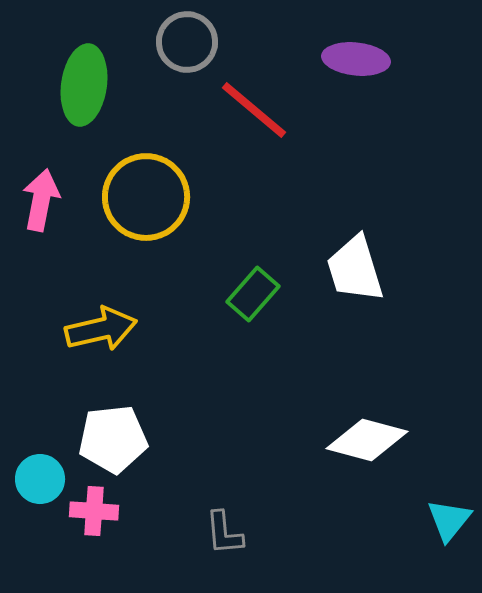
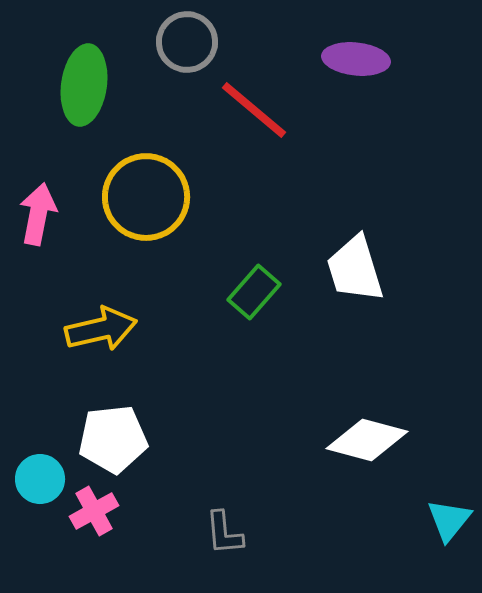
pink arrow: moved 3 px left, 14 px down
green rectangle: moved 1 px right, 2 px up
pink cross: rotated 33 degrees counterclockwise
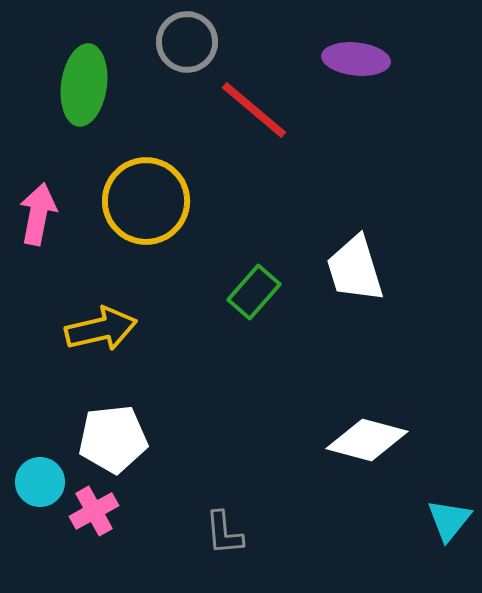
yellow circle: moved 4 px down
cyan circle: moved 3 px down
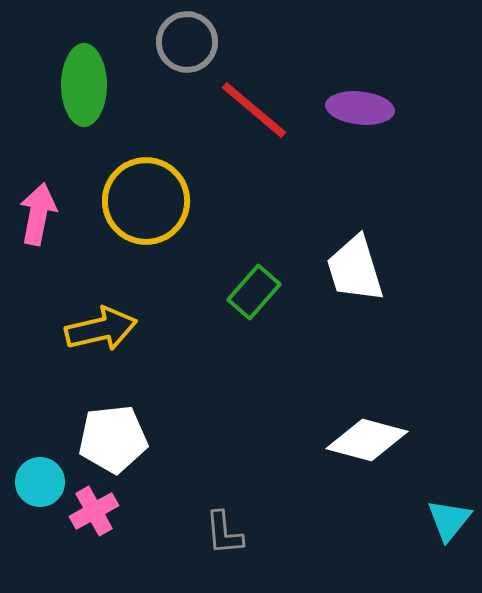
purple ellipse: moved 4 px right, 49 px down
green ellipse: rotated 8 degrees counterclockwise
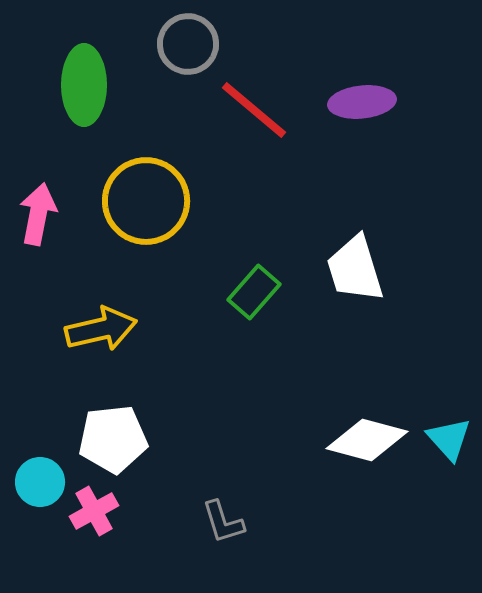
gray circle: moved 1 px right, 2 px down
purple ellipse: moved 2 px right, 6 px up; rotated 12 degrees counterclockwise
cyan triangle: moved 81 px up; rotated 21 degrees counterclockwise
gray L-shape: moved 1 px left, 11 px up; rotated 12 degrees counterclockwise
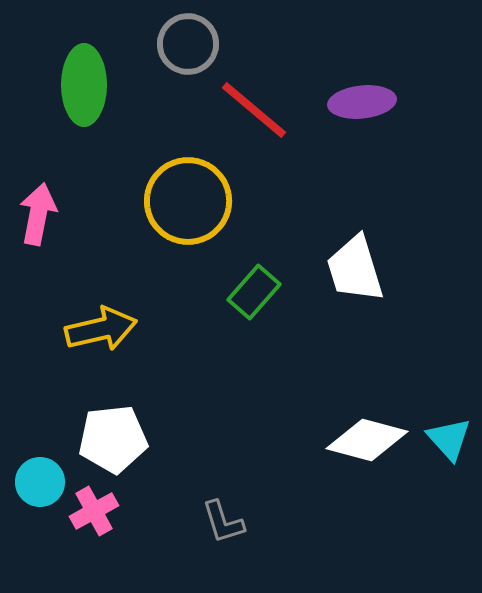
yellow circle: moved 42 px right
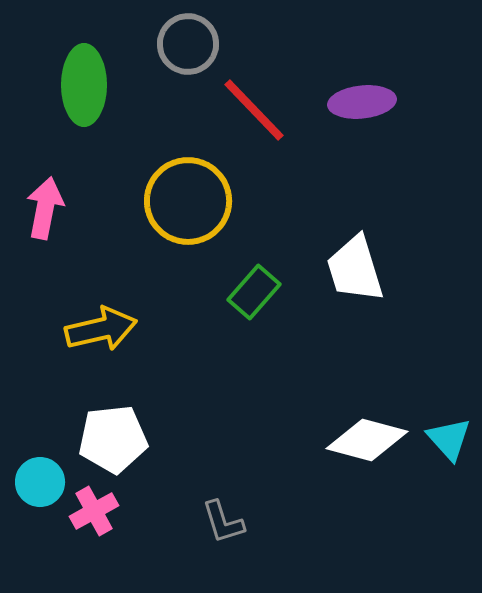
red line: rotated 6 degrees clockwise
pink arrow: moved 7 px right, 6 px up
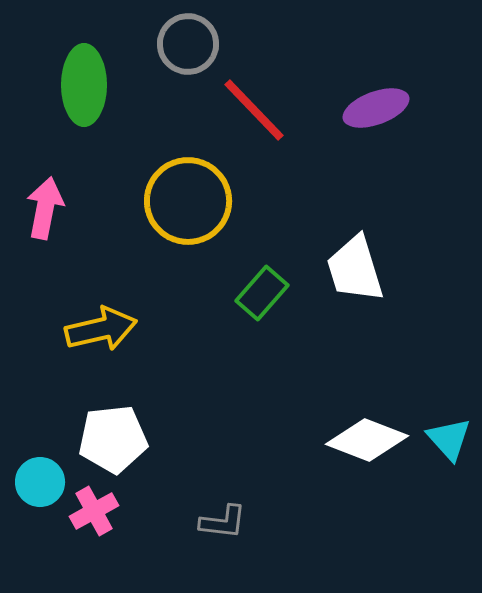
purple ellipse: moved 14 px right, 6 px down; rotated 14 degrees counterclockwise
green rectangle: moved 8 px right, 1 px down
white diamond: rotated 6 degrees clockwise
gray L-shape: rotated 66 degrees counterclockwise
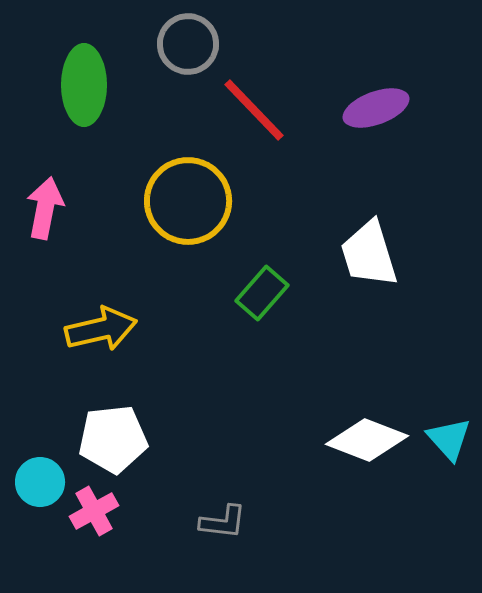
white trapezoid: moved 14 px right, 15 px up
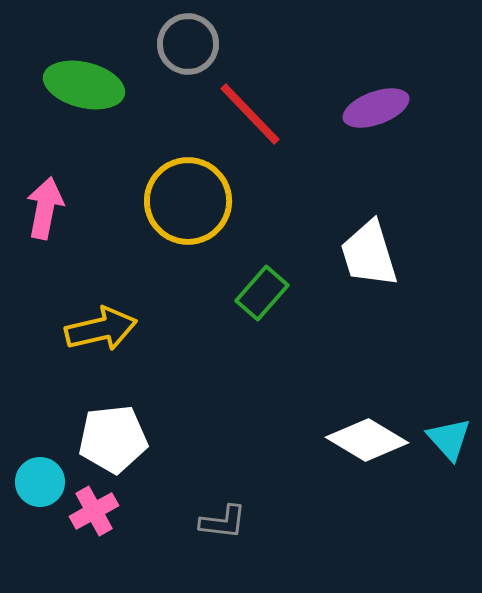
green ellipse: rotated 76 degrees counterclockwise
red line: moved 4 px left, 4 px down
white diamond: rotated 10 degrees clockwise
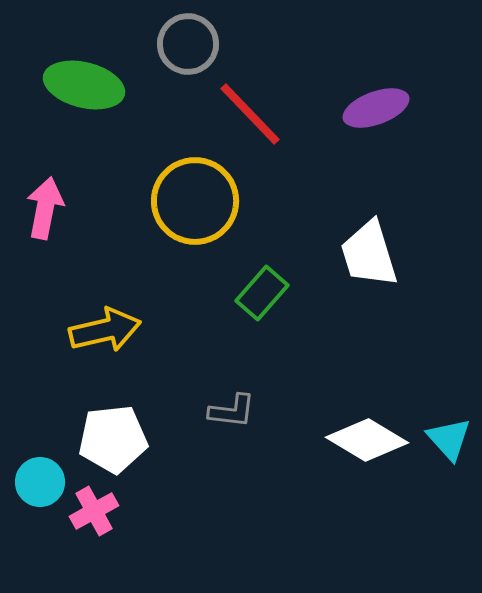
yellow circle: moved 7 px right
yellow arrow: moved 4 px right, 1 px down
gray L-shape: moved 9 px right, 111 px up
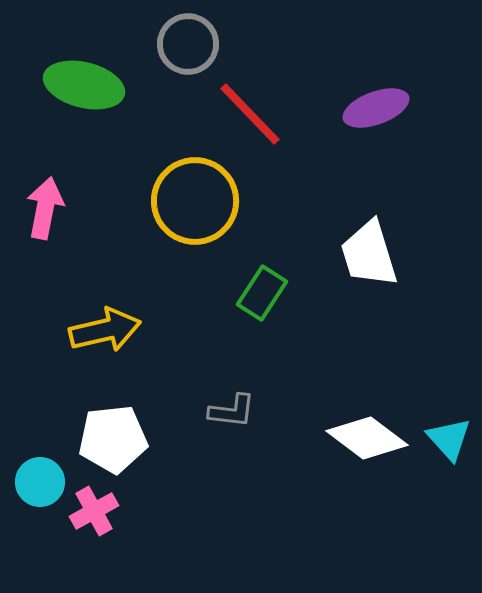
green rectangle: rotated 8 degrees counterclockwise
white diamond: moved 2 px up; rotated 6 degrees clockwise
